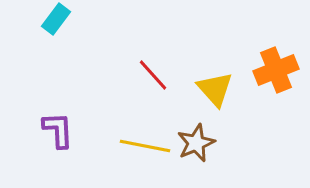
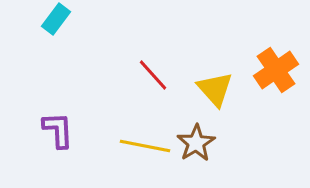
orange cross: rotated 12 degrees counterclockwise
brown star: rotated 9 degrees counterclockwise
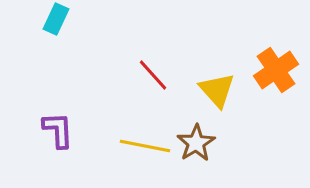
cyan rectangle: rotated 12 degrees counterclockwise
yellow triangle: moved 2 px right, 1 px down
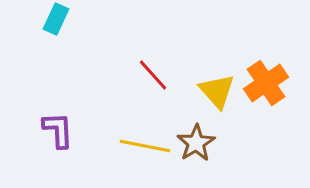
orange cross: moved 10 px left, 13 px down
yellow triangle: moved 1 px down
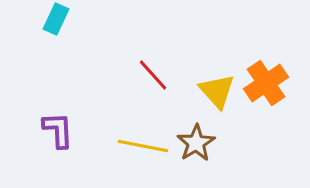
yellow line: moved 2 px left
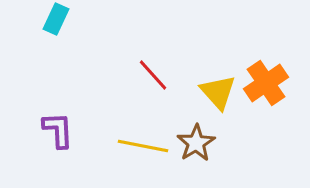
yellow triangle: moved 1 px right, 1 px down
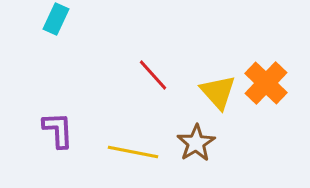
orange cross: rotated 12 degrees counterclockwise
yellow line: moved 10 px left, 6 px down
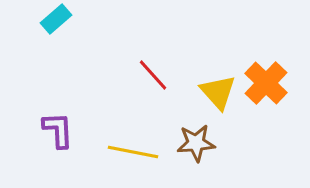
cyan rectangle: rotated 24 degrees clockwise
brown star: rotated 27 degrees clockwise
